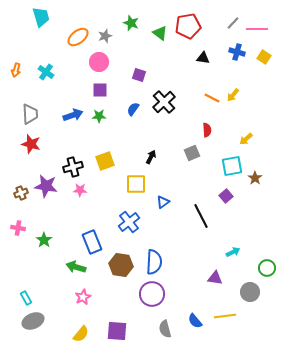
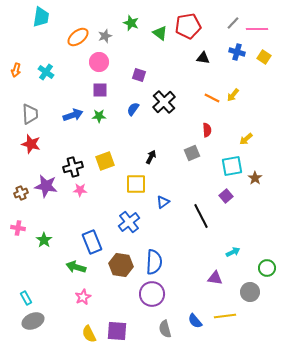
cyan trapezoid at (41, 17): rotated 25 degrees clockwise
yellow semicircle at (81, 334): moved 8 px right; rotated 114 degrees clockwise
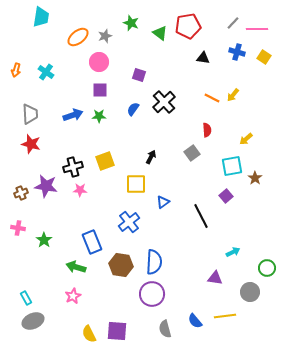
gray square at (192, 153): rotated 14 degrees counterclockwise
pink star at (83, 297): moved 10 px left, 1 px up
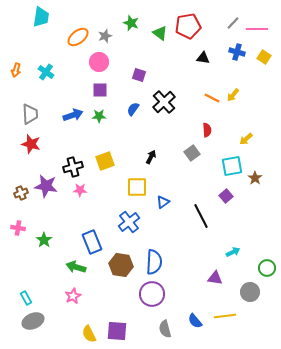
yellow square at (136, 184): moved 1 px right, 3 px down
